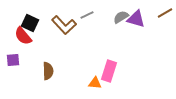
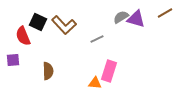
gray line: moved 10 px right, 24 px down
black square: moved 8 px right, 1 px up
red semicircle: rotated 18 degrees clockwise
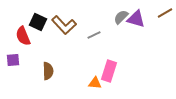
gray semicircle: rotated 14 degrees counterclockwise
gray line: moved 3 px left, 4 px up
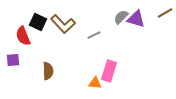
brown L-shape: moved 1 px left, 1 px up
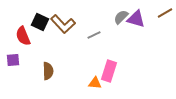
black square: moved 2 px right
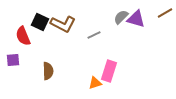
brown L-shape: rotated 20 degrees counterclockwise
orange triangle: rotated 24 degrees counterclockwise
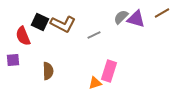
brown line: moved 3 px left
